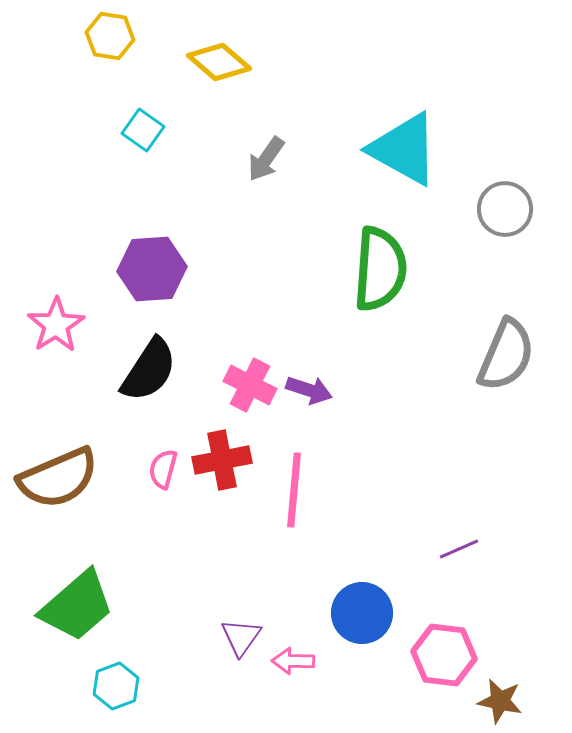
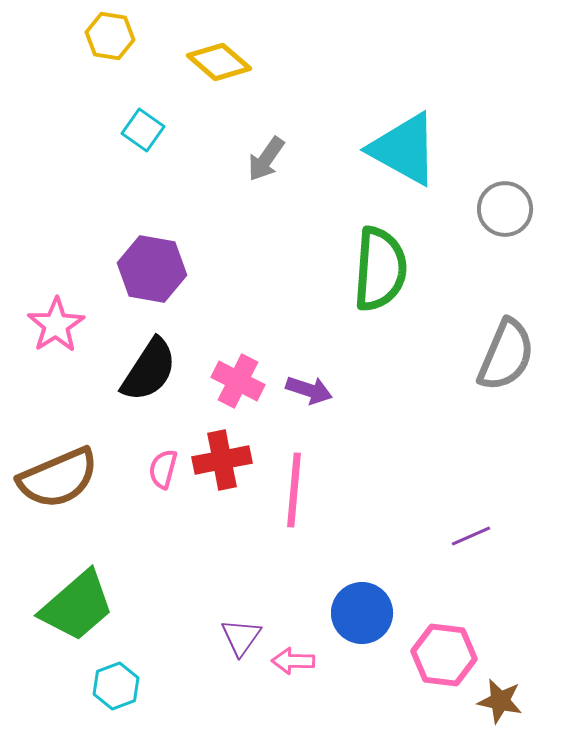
purple hexagon: rotated 14 degrees clockwise
pink cross: moved 12 px left, 4 px up
purple line: moved 12 px right, 13 px up
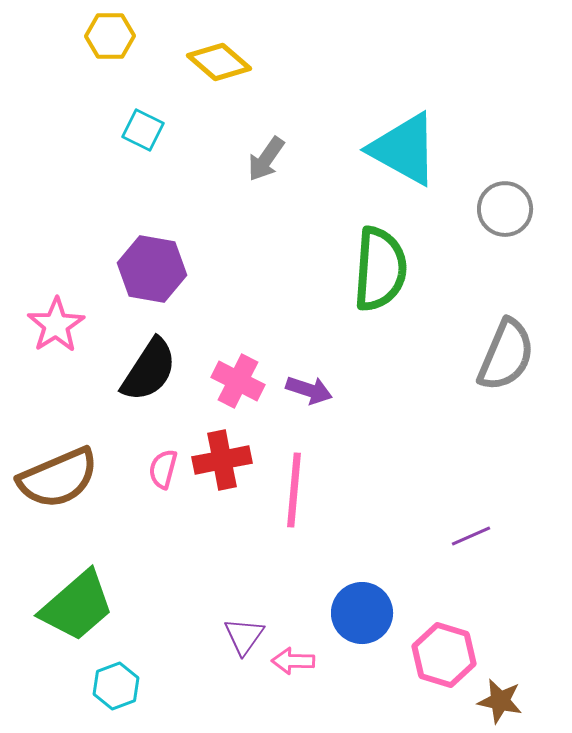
yellow hexagon: rotated 9 degrees counterclockwise
cyan square: rotated 9 degrees counterclockwise
purple triangle: moved 3 px right, 1 px up
pink hexagon: rotated 10 degrees clockwise
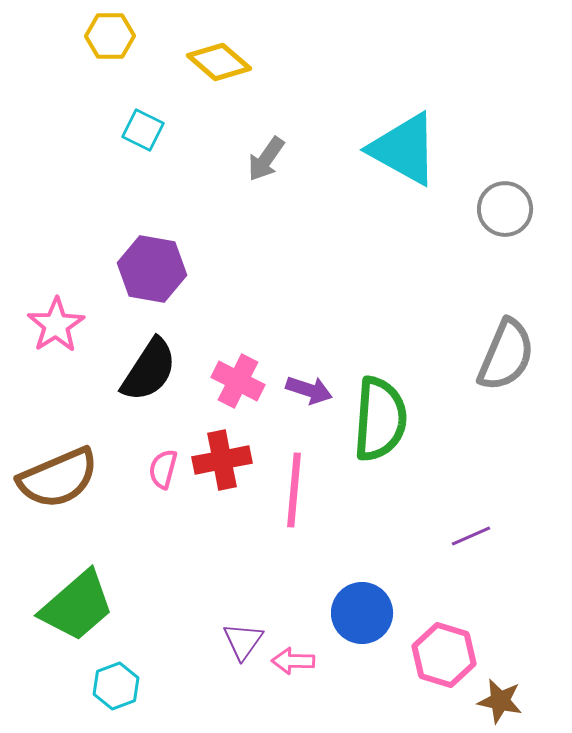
green semicircle: moved 150 px down
purple triangle: moved 1 px left, 5 px down
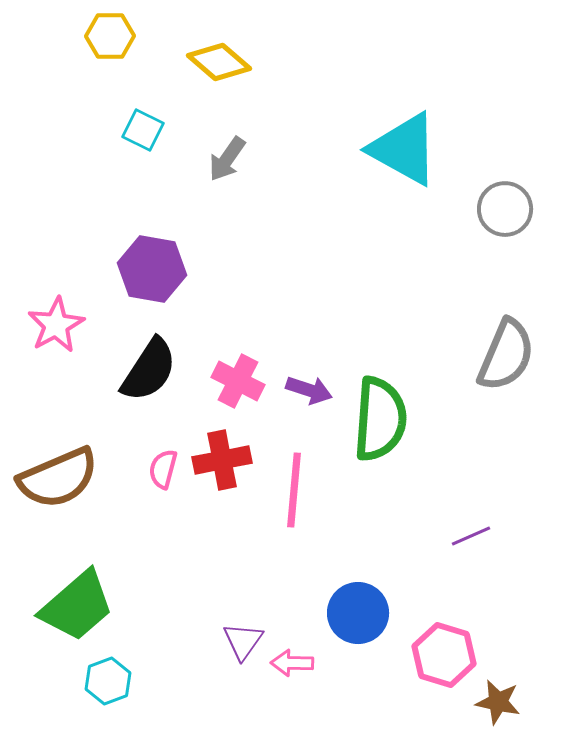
gray arrow: moved 39 px left
pink star: rotated 4 degrees clockwise
blue circle: moved 4 px left
pink arrow: moved 1 px left, 2 px down
cyan hexagon: moved 8 px left, 5 px up
brown star: moved 2 px left, 1 px down
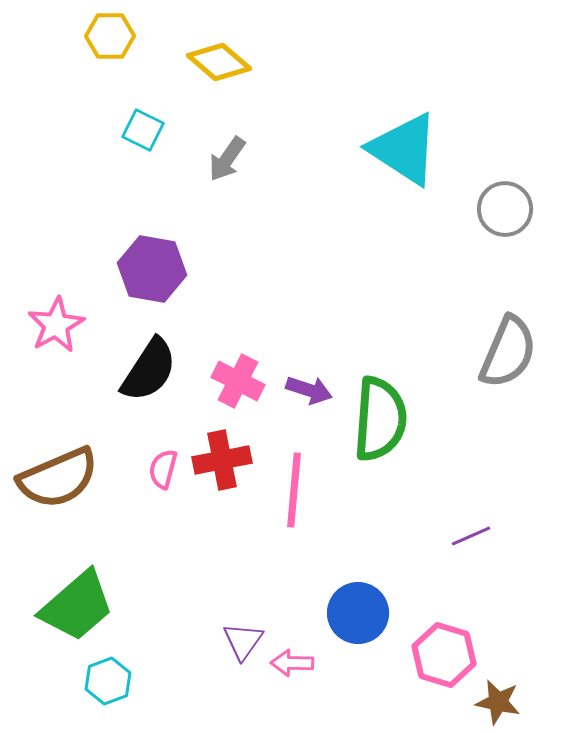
cyan triangle: rotated 4 degrees clockwise
gray semicircle: moved 2 px right, 3 px up
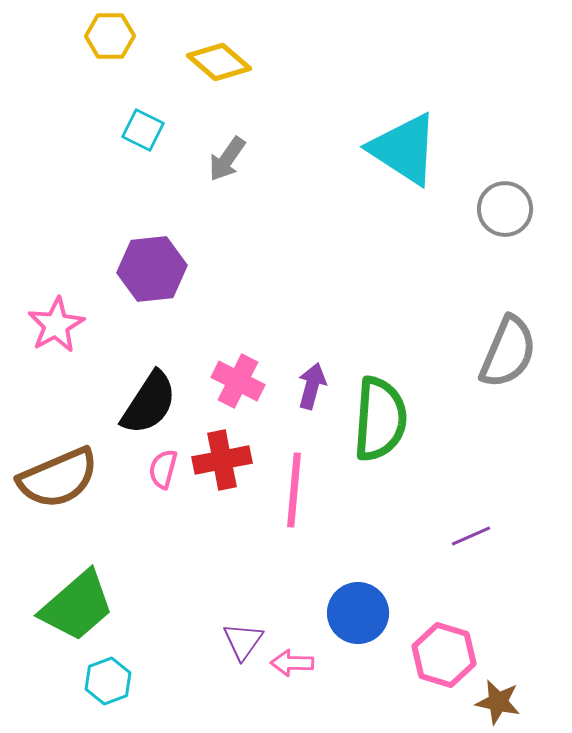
purple hexagon: rotated 16 degrees counterclockwise
black semicircle: moved 33 px down
purple arrow: moved 3 px right, 4 px up; rotated 93 degrees counterclockwise
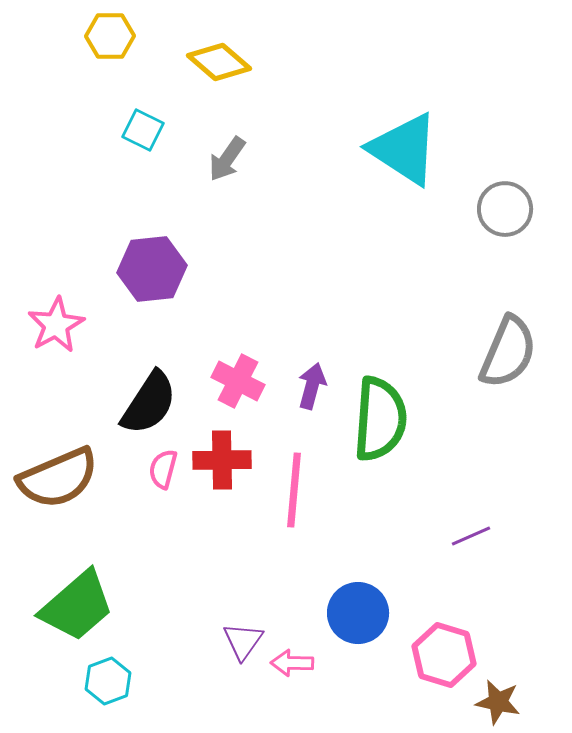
red cross: rotated 10 degrees clockwise
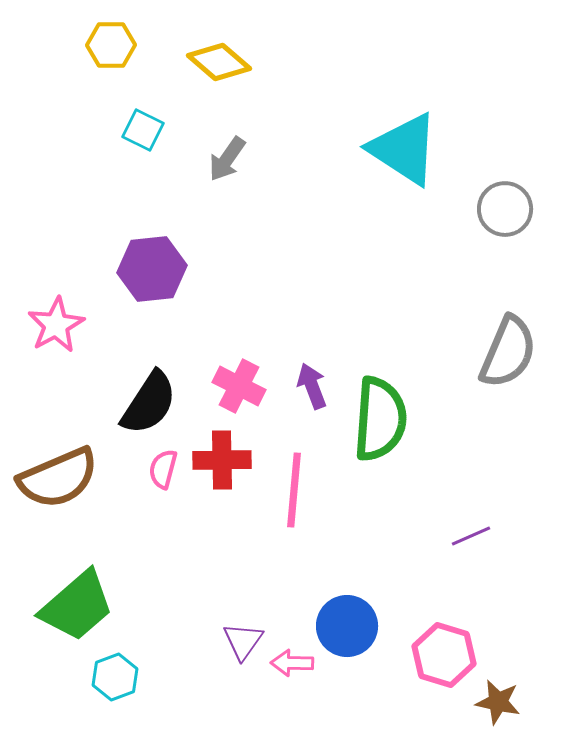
yellow hexagon: moved 1 px right, 9 px down
pink cross: moved 1 px right, 5 px down
purple arrow: rotated 36 degrees counterclockwise
blue circle: moved 11 px left, 13 px down
cyan hexagon: moved 7 px right, 4 px up
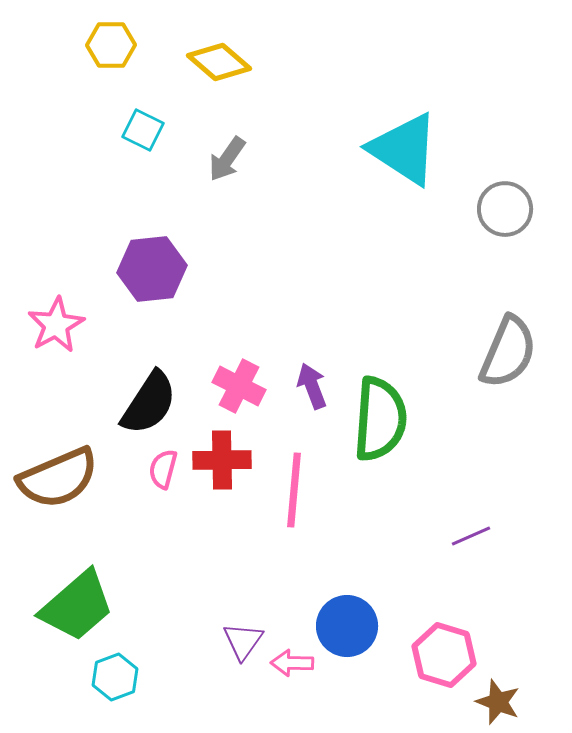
brown star: rotated 9 degrees clockwise
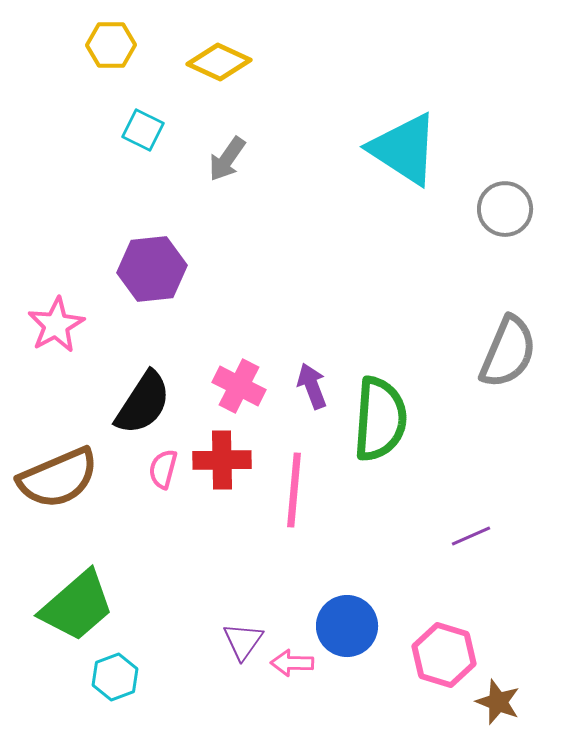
yellow diamond: rotated 16 degrees counterclockwise
black semicircle: moved 6 px left
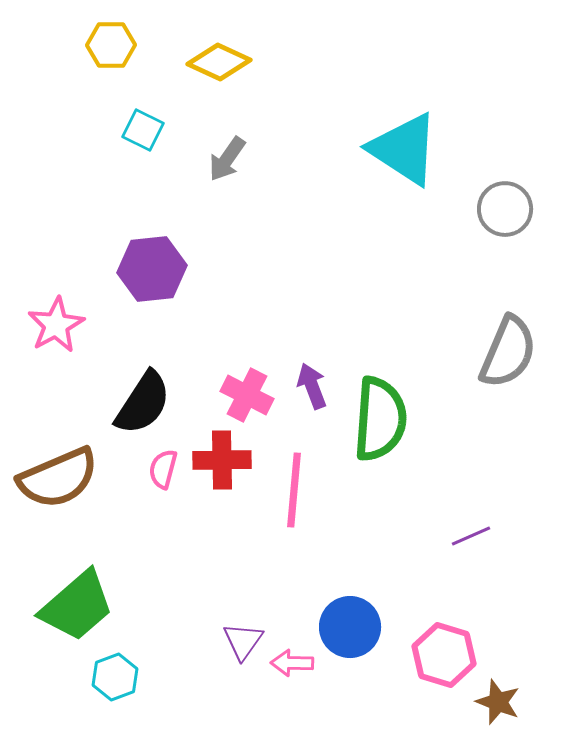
pink cross: moved 8 px right, 9 px down
blue circle: moved 3 px right, 1 px down
